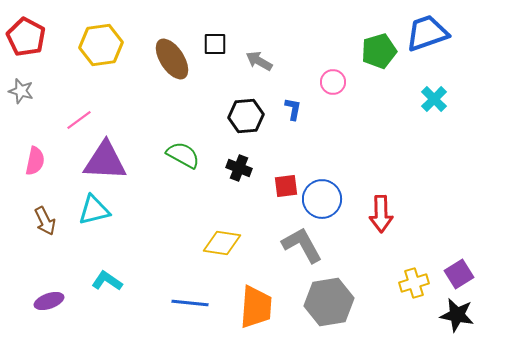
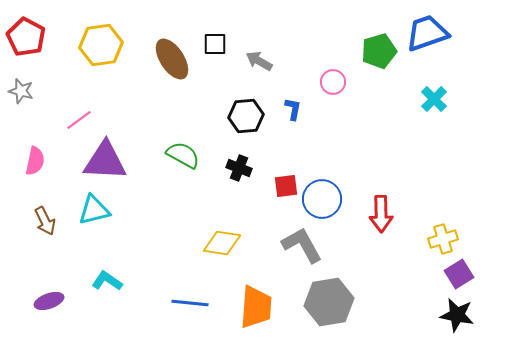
yellow cross: moved 29 px right, 44 px up
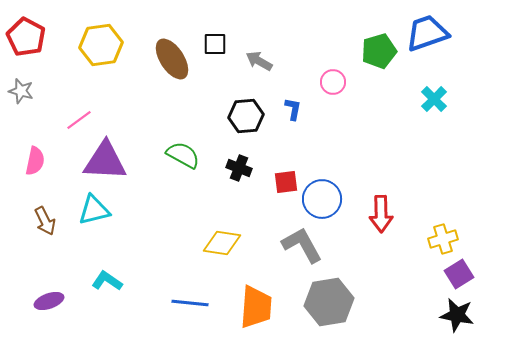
red square: moved 4 px up
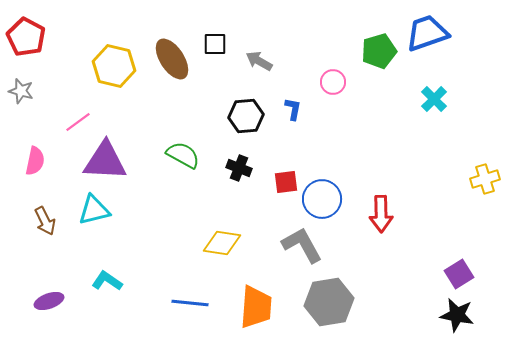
yellow hexagon: moved 13 px right, 21 px down; rotated 21 degrees clockwise
pink line: moved 1 px left, 2 px down
yellow cross: moved 42 px right, 60 px up
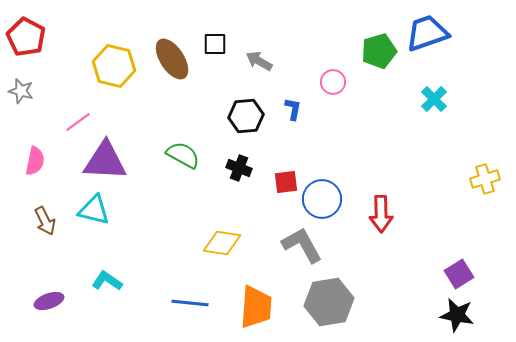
cyan triangle: rotated 28 degrees clockwise
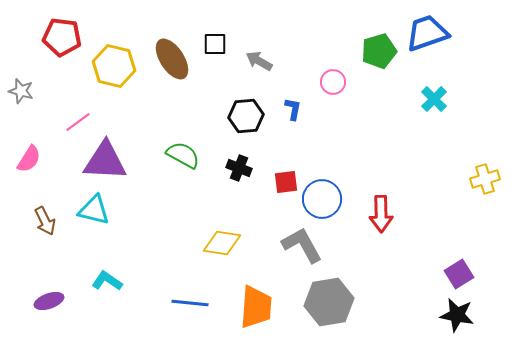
red pentagon: moved 36 px right; rotated 21 degrees counterclockwise
pink semicircle: moved 6 px left, 2 px up; rotated 20 degrees clockwise
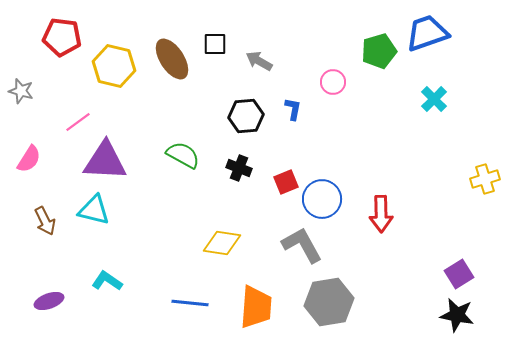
red square: rotated 15 degrees counterclockwise
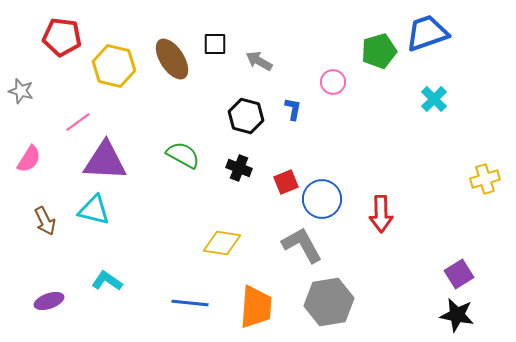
black hexagon: rotated 20 degrees clockwise
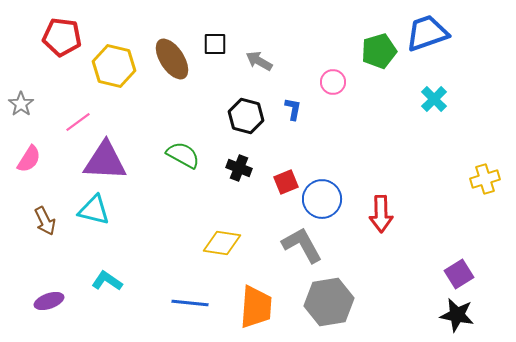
gray star: moved 13 px down; rotated 20 degrees clockwise
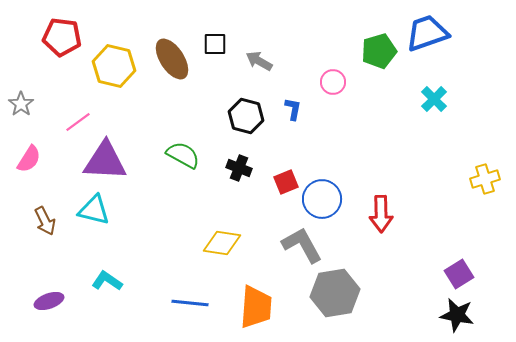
gray hexagon: moved 6 px right, 9 px up
